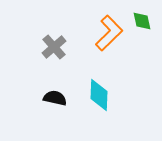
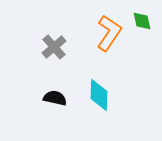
orange L-shape: rotated 12 degrees counterclockwise
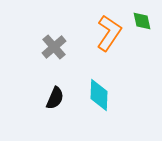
black semicircle: rotated 100 degrees clockwise
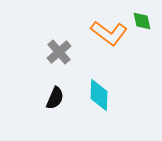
orange L-shape: rotated 93 degrees clockwise
gray cross: moved 5 px right, 5 px down
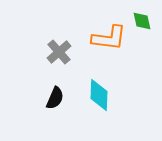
orange L-shape: moved 5 px down; rotated 30 degrees counterclockwise
